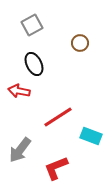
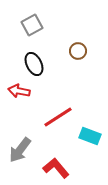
brown circle: moved 2 px left, 8 px down
cyan rectangle: moved 1 px left
red L-shape: rotated 72 degrees clockwise
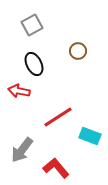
gray arrow: moved 2 px right
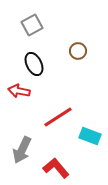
gray arrow: rotated 12 degrees counterclockwise
